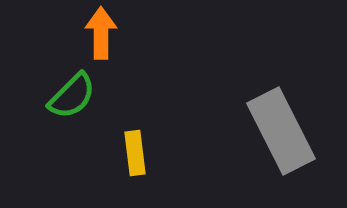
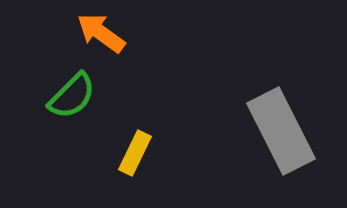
orange arrow: rotated 54 degrees counterclockwise
yellow rectangle: rotated 33 degrees clockwise
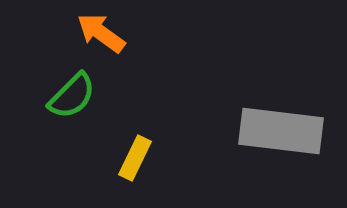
gray rectangle: rotated 56 degrees counterclockwise
yellow rectangle: moved 5 px down
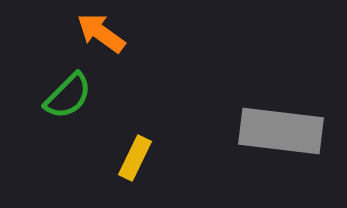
green semicircle: moved 4 px left
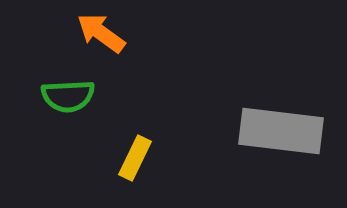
green semicircle: rotated 42 degrees clockwise
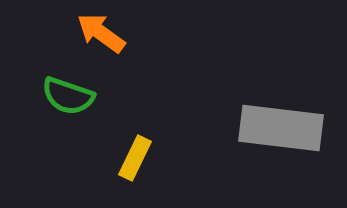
green semicircle: rotated 22 degrees clockwise
gray rectangle: moved 3 px up
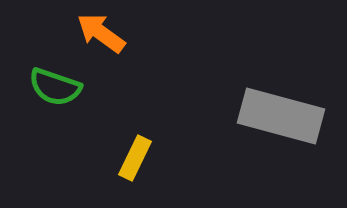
green semicircle: moved 13 px left, 9 px up
gray rectangle: moved 12 px up; rotated 8 degrees clockwise
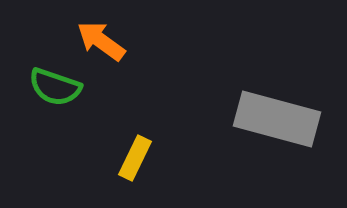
orange arrow: moved 8 px down
gray rectangle: moved 4 px left, 3 px down
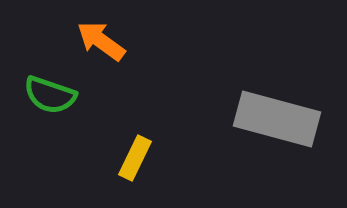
green semicircle: moved 5 px left, 8 px down
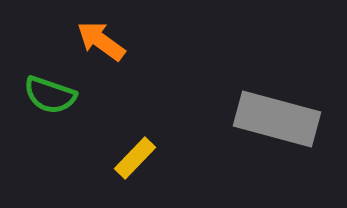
yellow rectangle: rotated 18 degrees clockwise
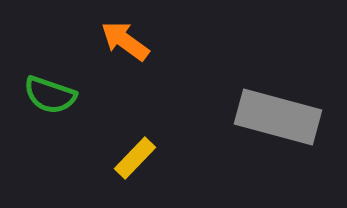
orange arrow: moved 24 px right
gray rectangle: moved 1 px right, 2 px up
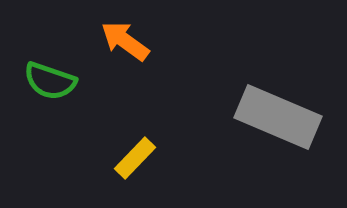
green semicircle: moved 14 px up
gray rectangle: rotated 8 degrees clockwise
